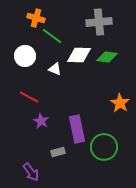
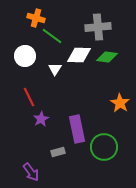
gray cross: moved 1 px left, 5 px down
white triangle: rotated 40 degrees clockwise
red line: rotated 36 degrees clockwise
purple star: moved 2 px up; rotated 14 degrees clockwise
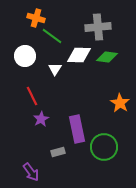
red line: moved 3 px right, 1 px up
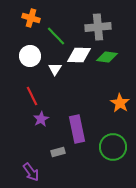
orange cross: moved 5 px left
green line: moved 4 px right; rotated 10 degrees clockwise
white circle: moved 5 px right
green circle: moved 9 px right
